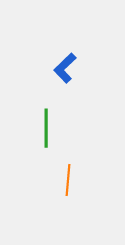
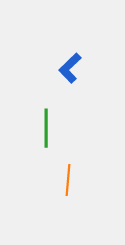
blue L-shape: moved 5 px right
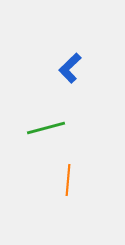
green line: rotated 75 degrees clockwise
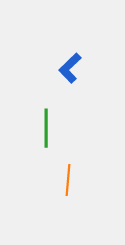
green line: rotated 75 degrees counterclockwise
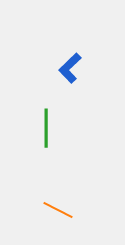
orange line: moved 10 px left, 30 px down; rotated 68 degrees counterclockwise
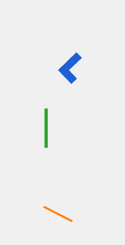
orange line: moved 4 px down
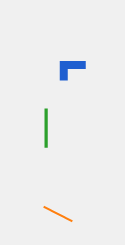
blue L-shape: rotated 44 degrees clockwise
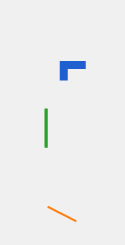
orange line: moved 4 px right
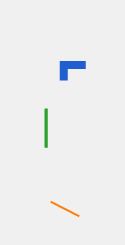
orange line: moved 3 px right, 5 px up
